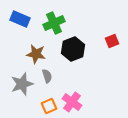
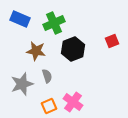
brown star: moved 3 px up
pink cross: moved 1 px right
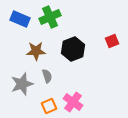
green cross: moved 4 px left, 6 px up
brown star: rotated 12 degrees counterclockwise
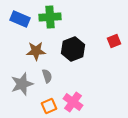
green cross: rotated 20 degrees clockwise
red square: moved 2 px right
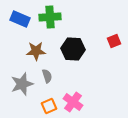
black hexagon: rotated 25 degrees clockwise
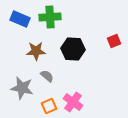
gray semicircle: rotated 32 degrees counterclockwise
gray star: moved 4 px down; rotated 30 degrees clockwise
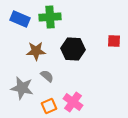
red square: rotated 24 degrees clockwise
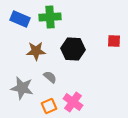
gray semicircle: moved 3 px right, 1 px down
